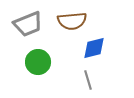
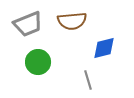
blue diamond: moved 10 px right
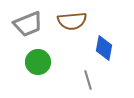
blue diamond: rotated 65 degrees counterclockwise
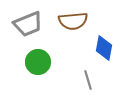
brown semicircle: moved 1 px right
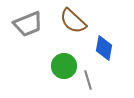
brown semicircle: rotated 48 degrees clockwise
green circle: moved 26 px right, 4 px down
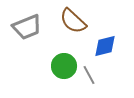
gray trapezoid: moved 1 px left, 3 px down
blue diamond: moved 1 px right, 2 px up; rotated 65 degrees clockwise
gray line: moved 1 px right, 5 px up; rotated 12 degrees counterclockwise
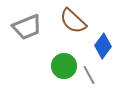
blue diamond: moved 2 px left; rotated 40 degrees counterclockwise
